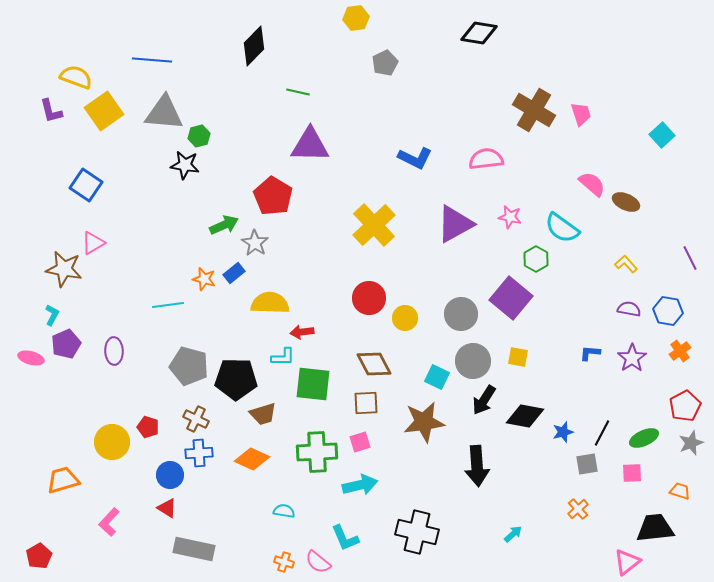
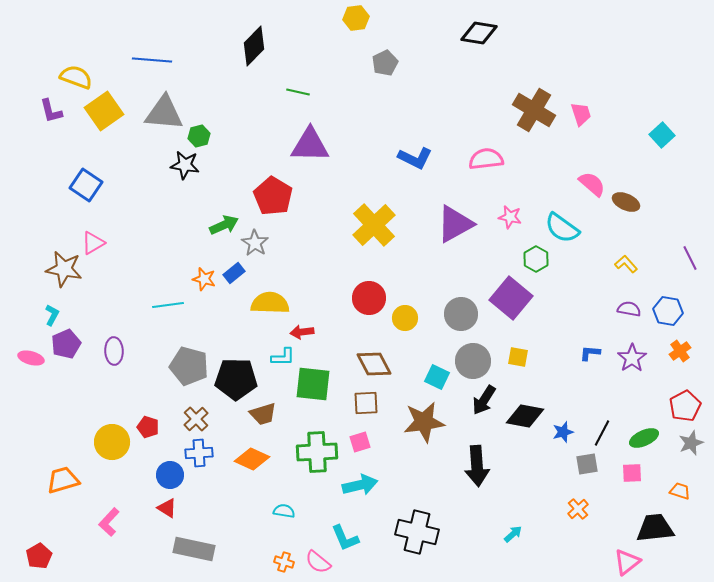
brown cross at (196, 419): rotated 20 degrees clockwise
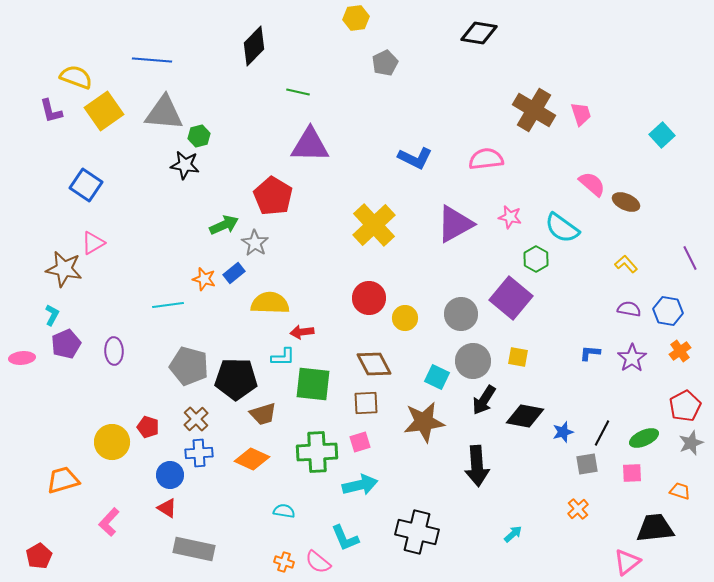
pink ellipse at (31, 358): moved 9 px left; rotated 20 degrees counterclockwise
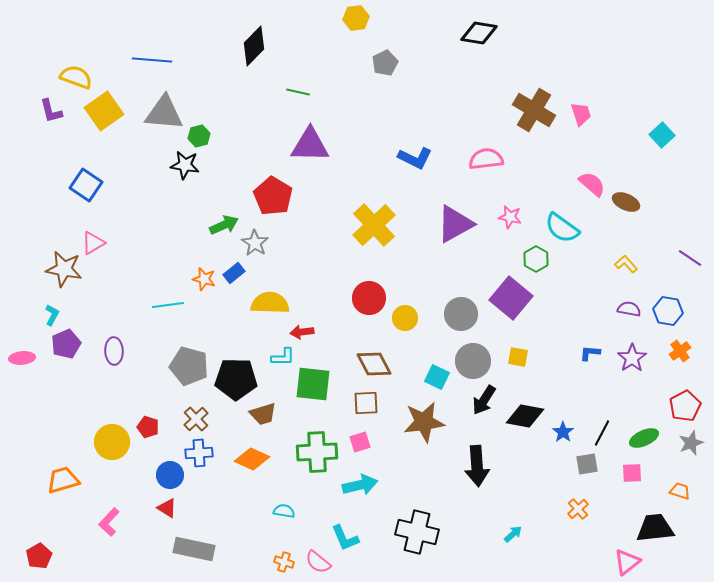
purple line at (690, 258): rotated 30 degrees counterclockwise
blue star at (563, 432): rotated 20 degrees counterclockwise
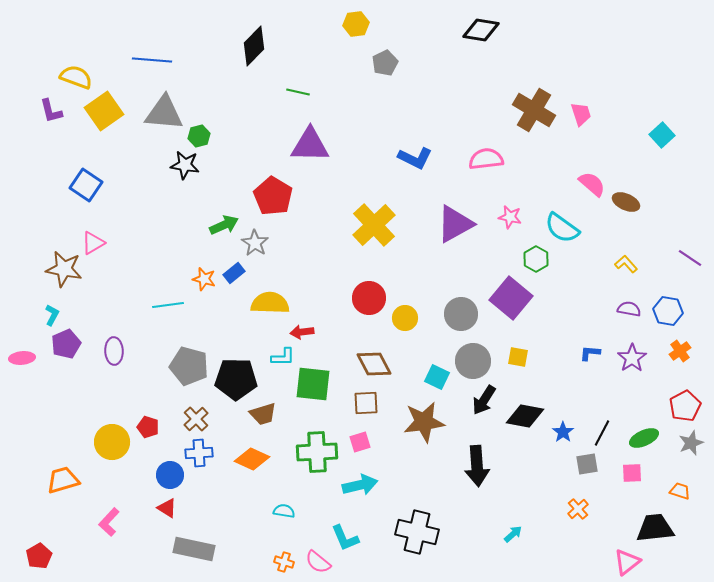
yellow hexagon at (356, 18): moved 6 px down
black diamond at (479, 33): moved 2 px right, 3 px up
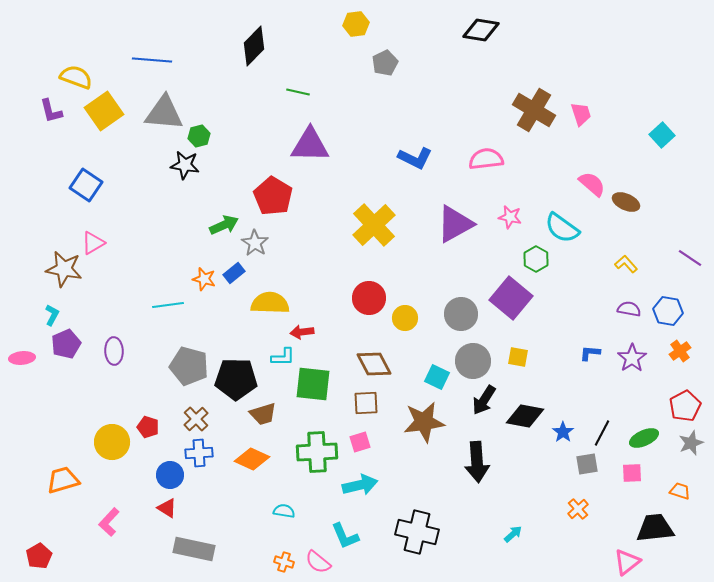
black arrow at (477, 466): moved 4 px up
cyan L-shape at (345, 538): moved 2 px up
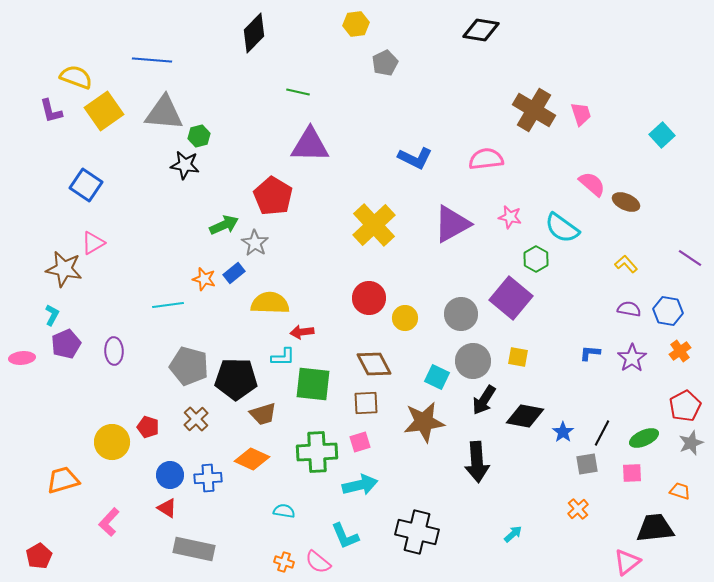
black diamond at (254, 46): moved 13 px up
purple triangle at (455, 224): moved 3 px left
blue cross at (199, 453): moved 9 px right, 25 px down
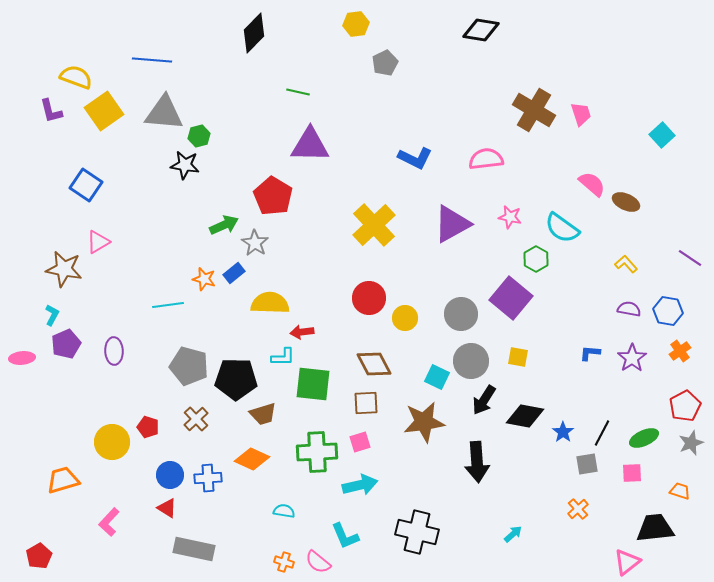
pink triangle at (93, 243): moved 5 px right, 1 px up
gray circle at (473, 361): moved 2 px left
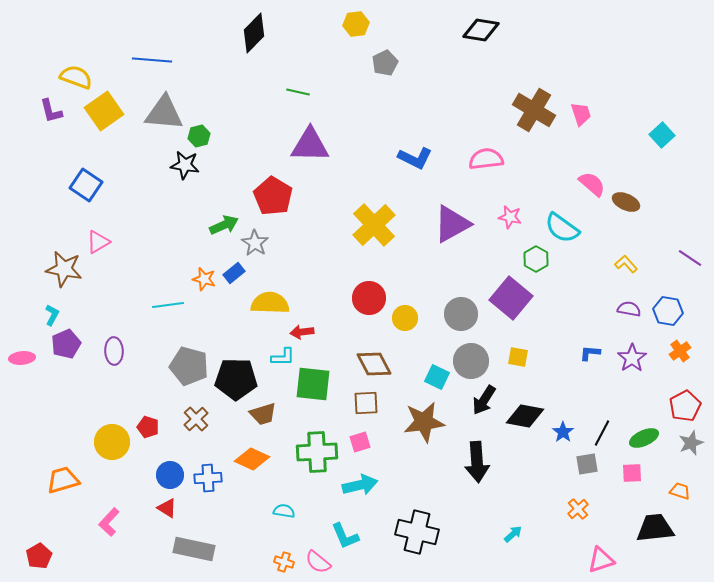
pink triangle at (627, 562): moved 26 px left, 2 px up; rotated 20 degrees clockwise
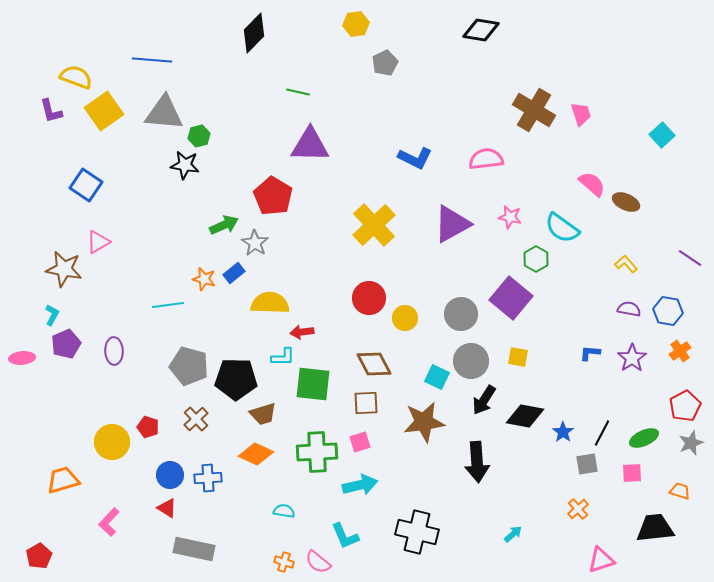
orange diamond at (252, 459): moved 4 px right, 5 px up
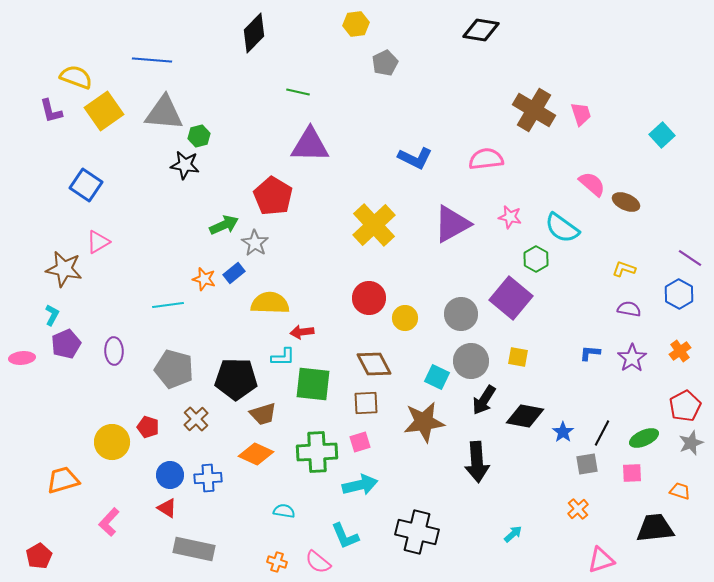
yellow L-shape at (626, 264): moved 2 px left, 5 px down; rotated 30 degrees counterclockwise
blue hexagon at (668, 311): moved 11 px right, 17 px up; rotated 20 degrees clockwise
gray pentagon at (189, 366): moved 15 px left, 3 px down
orange cross at (284, 562): moved 7 px left
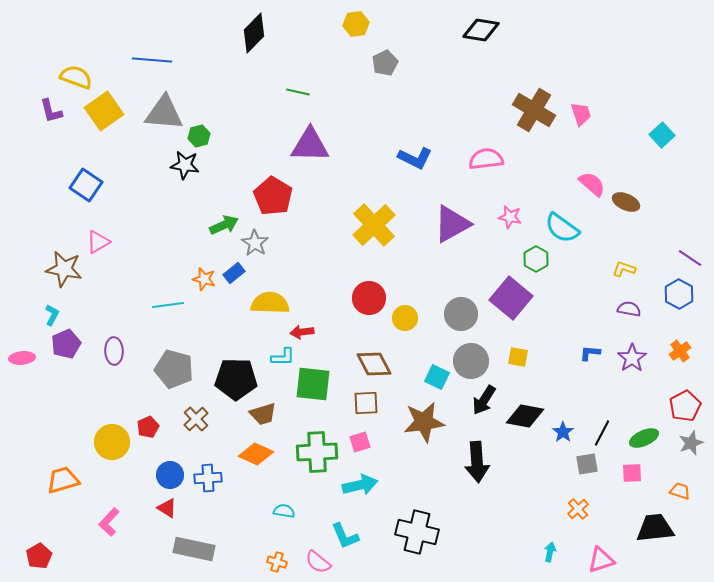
red pentagon at (148, 427): rotated 30 degrees clockwise
cyan arrow at (513, 534): moved 37 px right, 18 px down; rotated 36 degrees counterclockwise
